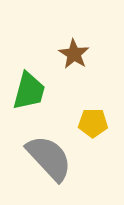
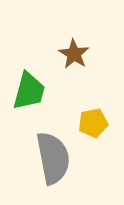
yellow pentagon: rotated 12 degrees counterclockwise
gray semicircle: moved 4 px right; rotated 32 degrees clockwise
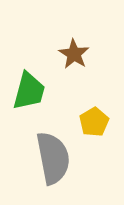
yellow pentagon: moved 1 px right, 1 px up; rotated 20 degrees counterclockwise
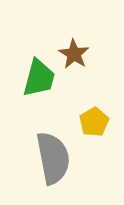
green trapezoid: moved 10 px right, 13 px up
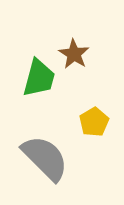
gray semicircle: moved 8 px left; rotated 34 degrees counterclockwise
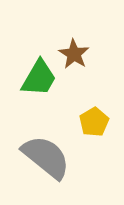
green trapezoid: rotated 15 degrees clockwise
gray semicircle: moved 1 px right, 1 px up; rotated 6 degrees counterclockwise
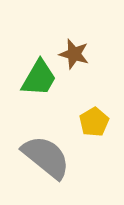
brown star: rotated 16 degrees counterclockwise
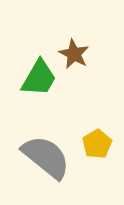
brown star: rotated 12 degrees clockwise
yellow pentagon: moved 3 px right, 22 px down
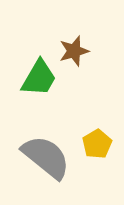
brown star: moved 3 px up; rotated 28 degrees clockwise
